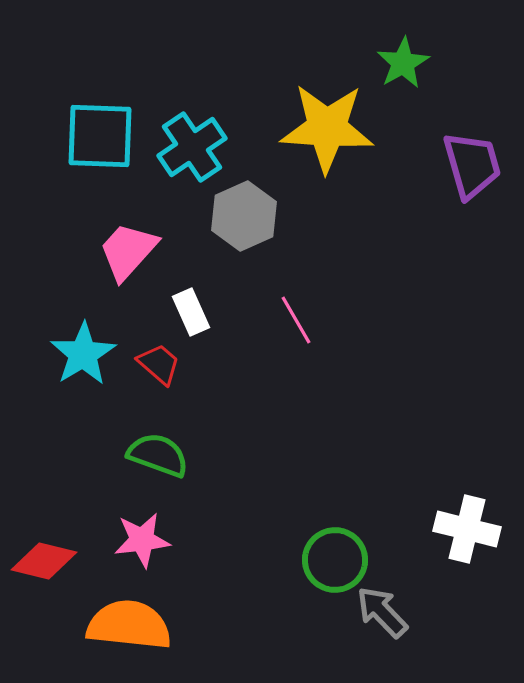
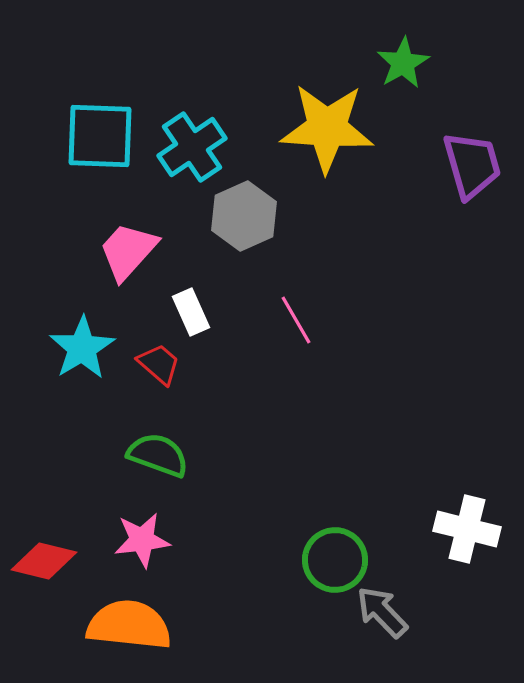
cyan star: moved 1 px left, 6 px up
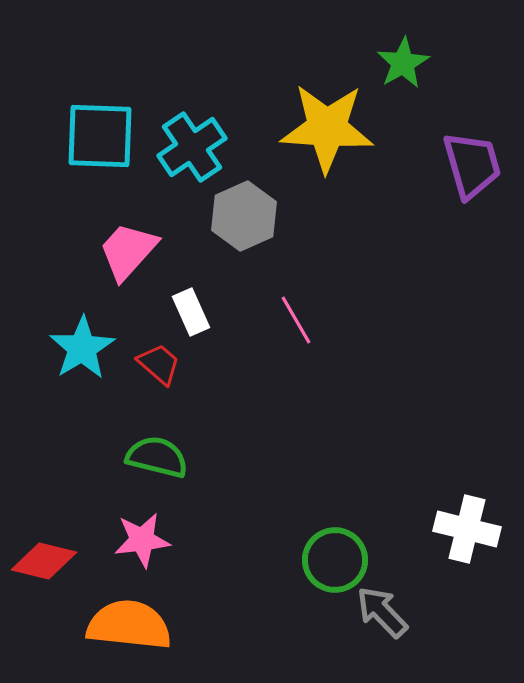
green semicircle: moved 1 px left, 2 px down; rotated 6 degrees counterclockwise
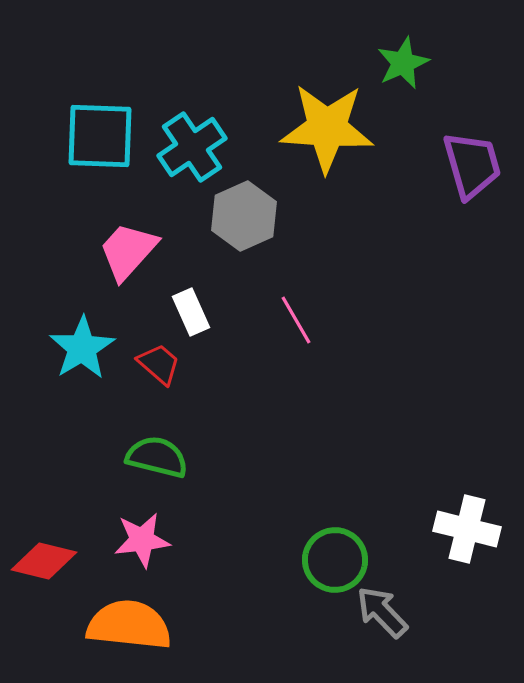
green star: rotated 6 degrees clockwise
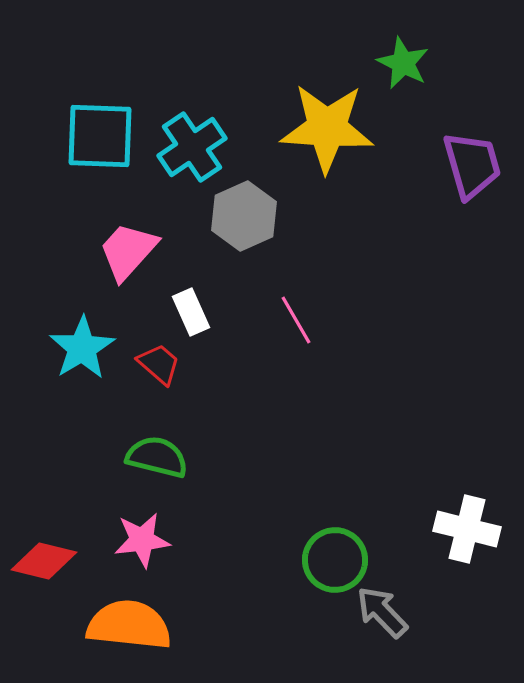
green star: rotated 22 degrees counterclockwise
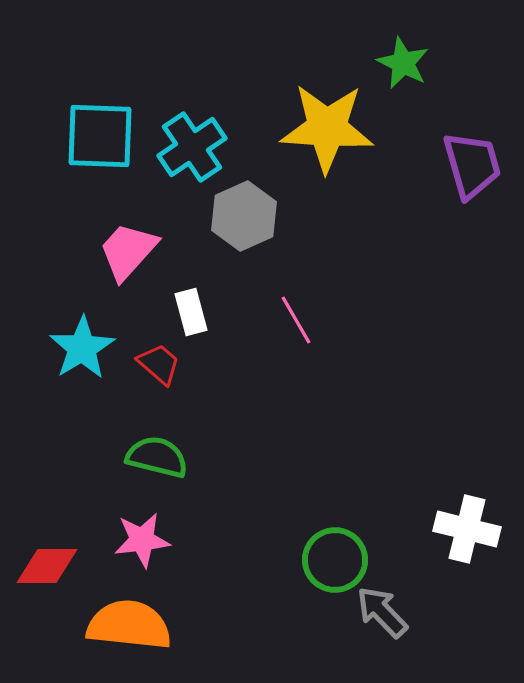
white rectangle: rotated 9 degrees clockwise
red diamond: moved 3 px right, 5 px down; rotated 14 degrees counterclockwise
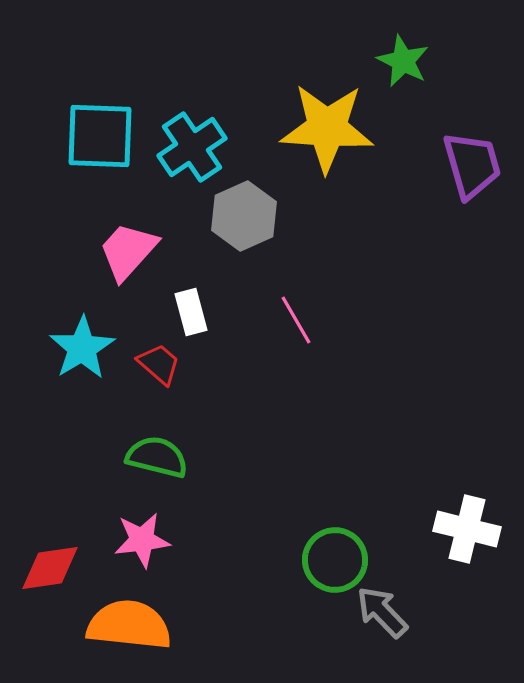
green star: moved 2 px up
red diamond: moved 3 px right, 2 px down; rotated 8 degrees counterclockwise
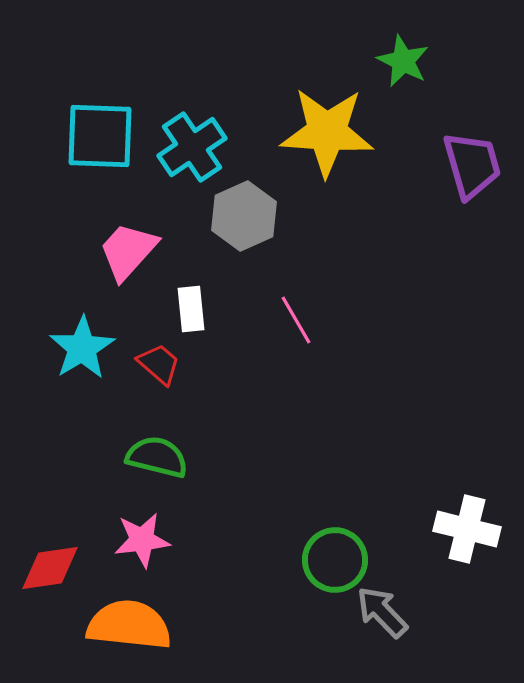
yellow star: moved 4 px down
white rectangle: moved 3 px up; rotated 9 degrees clockwise
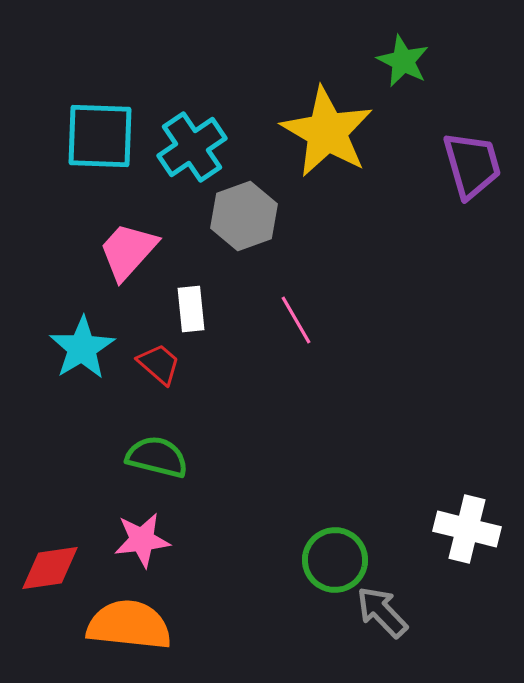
yellow star: rotated 26 degrees clockwise
gray hexagon: rotated 4 degrees clockwise
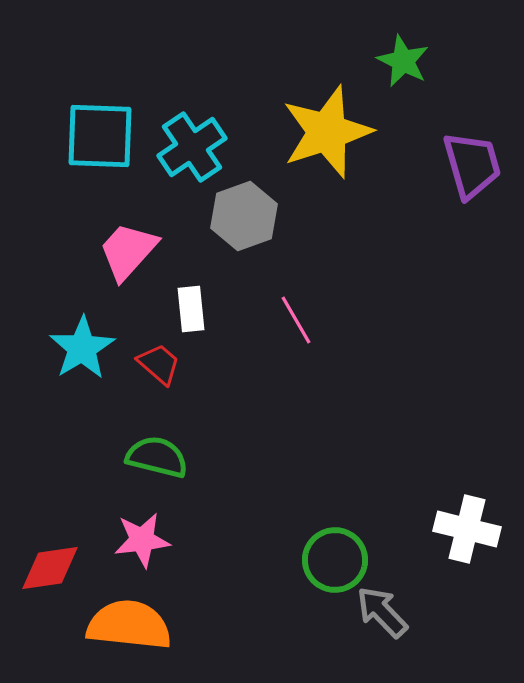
yellow star: rotated 24 degrees clockwise
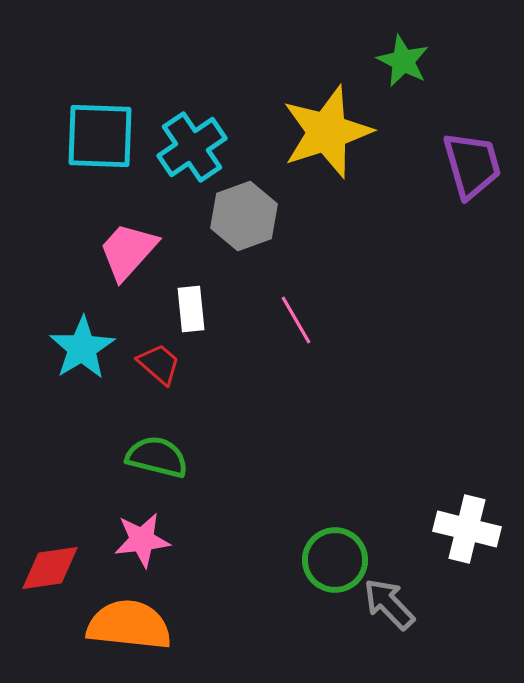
gray arrow: moved 7 px right, 8 px up
